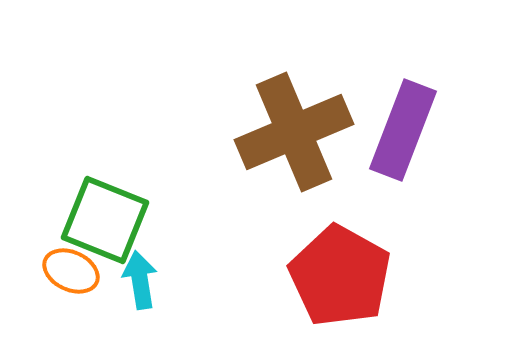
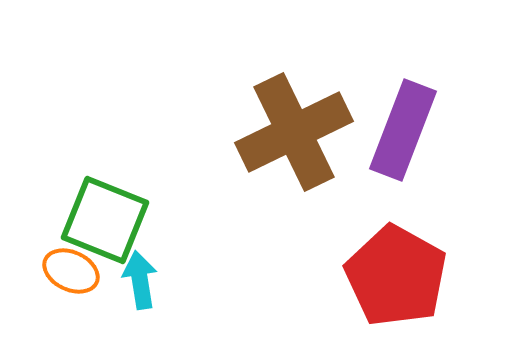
brown cross: rotated 3 degrees counterclockwise
red pentagon: moved 56 px right
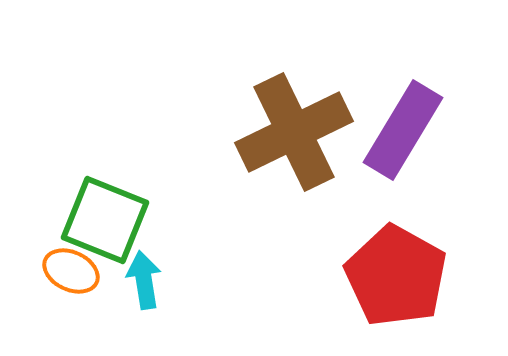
purple rectangle: rotated 10 degrees clockwise
cyan arrow: moved 4 px right
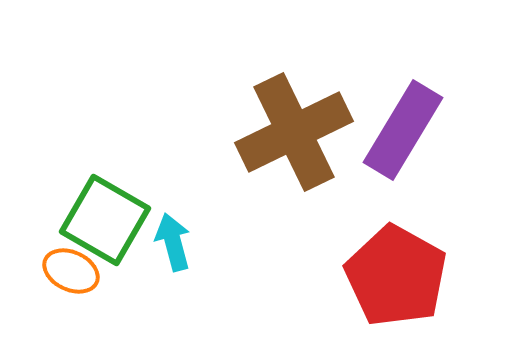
green square: rotated 8 degrees clockwise
cyan arrow: moved 29 px right, 38 px up; rotated 6 degrees counterclockwise
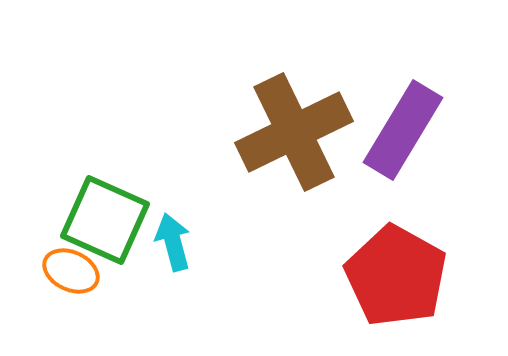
green square: rotated 6 degrees counterclockwise
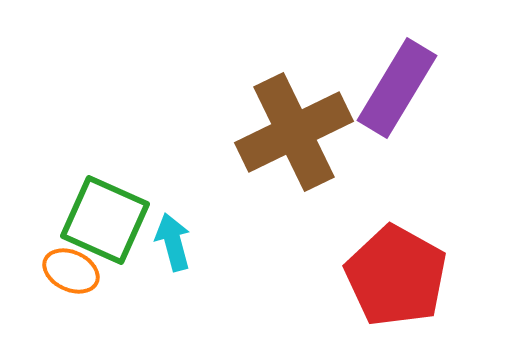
purple rectangle: moved 6 px left, 42 px up
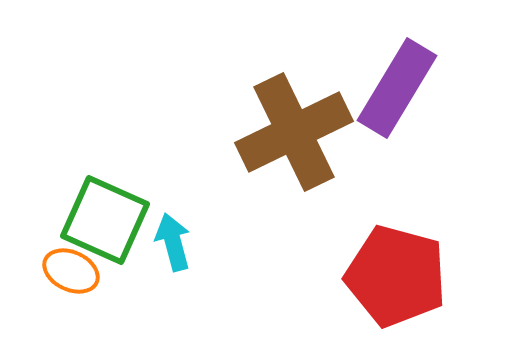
red pentagon: rotated 14 degrees counterclockwise
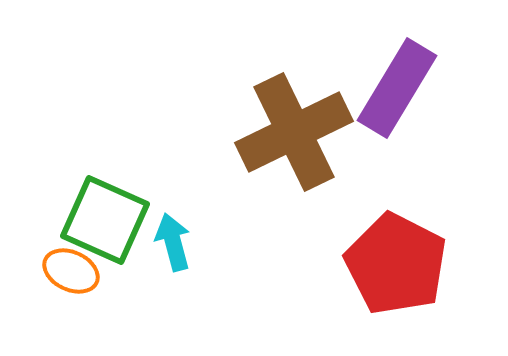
red pentagon: moved 12 px up; rotated 12 degrees clockwise
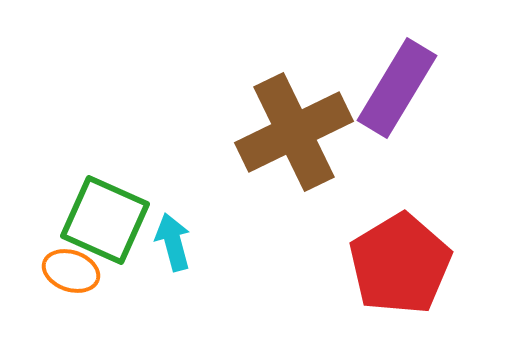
red pentagon: moved 4 px right; rotated 14 degrees clockwise
orange ellipse: rotated 6 degrees counterclockwise
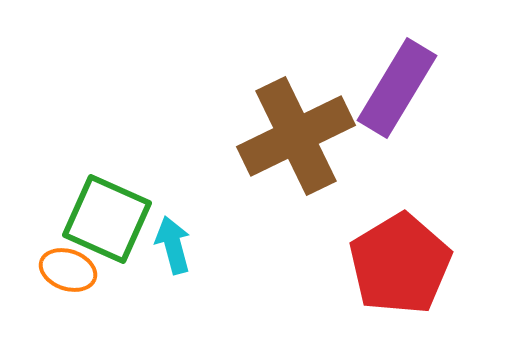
brown cross: moved 2 px right, 4 px down
green square: moved 2 px right, 1 px up
cyan arrow: moved 3 px down
orange ellipse: moved 3 px left, 1 px up
